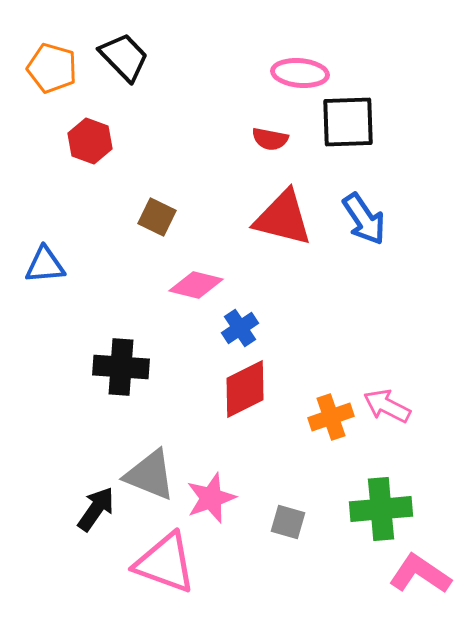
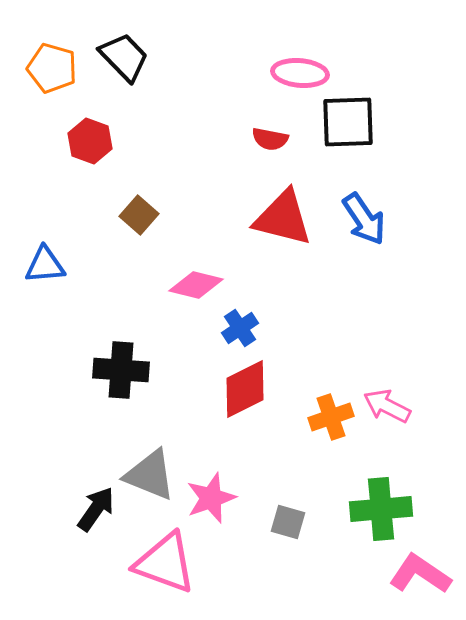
brown square: moved 18 px left, 2 px up; rotated 15 degrees clockwise
black cross: moved 3 px down
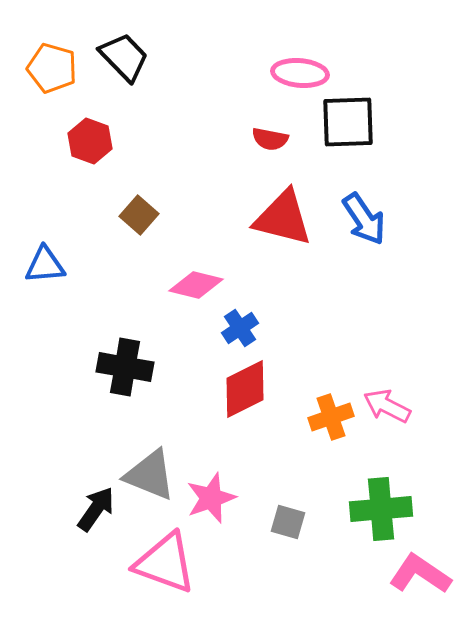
black cross: moved 4 px right, 3 px up; rotated 6 degrees clockwise
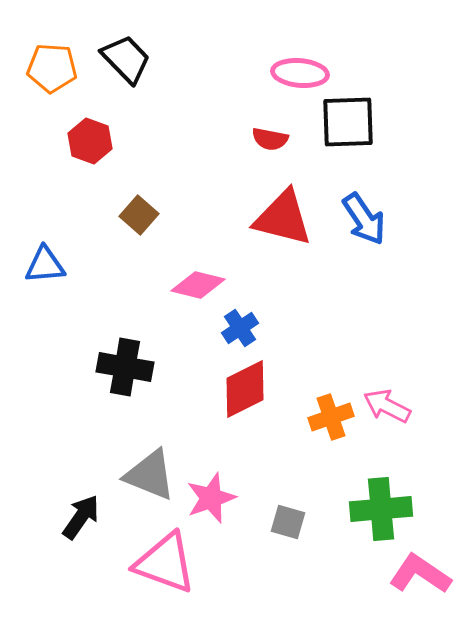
black trapezoid: moved 2 px right, 2 px down
orange pentagon: rotated 12 degrees counterclockwise
pink diamond: moved 2 px right
black arrow: moved 15 px left, 8 px down
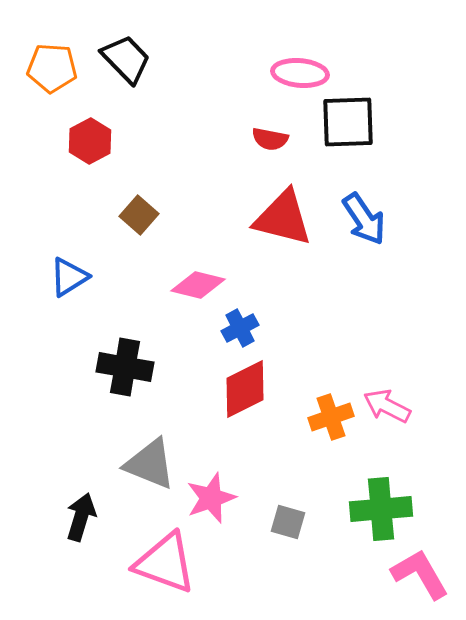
red hexagon: rotated 12 degrees clockwise
blue triangle: moved 24 px right, 12 px down; rotated 27 degrees counterclockwise
blue cross: rotated 6 degrees clockwise
gray triangle: moved 11 px up
black arrow: rotated 18 degrees counterclockwise
pink L-shape: rotated 26 degrees clockwise
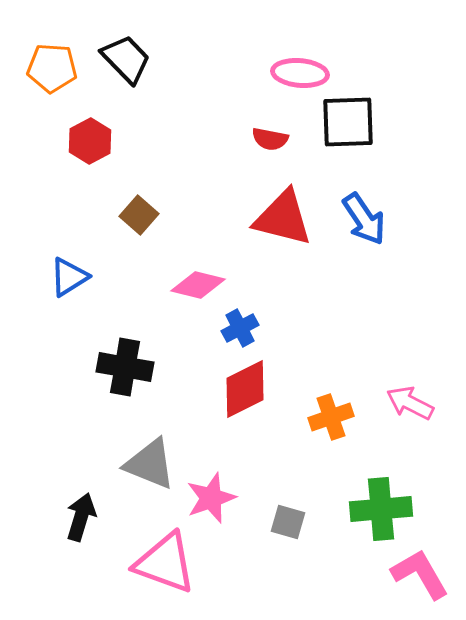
pink arrow: moved 23 px right, 3 px up
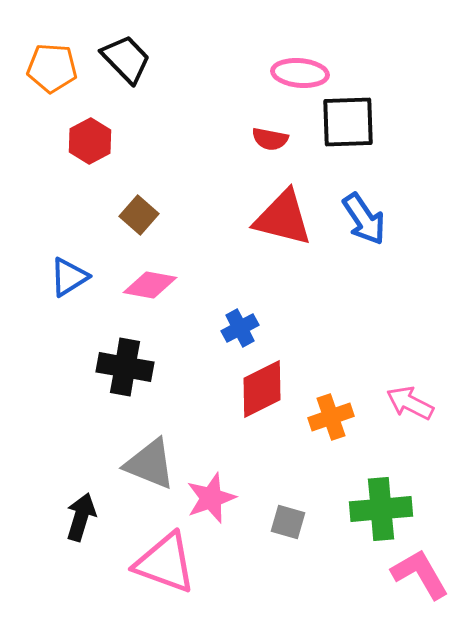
pink diamond: moved 48 px left; rotated 4 degrees counterclockwise
red diamond: moved 17 px right
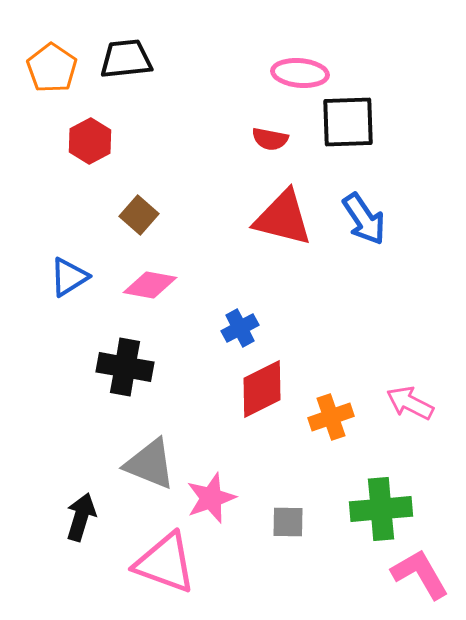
black trapezoid: rotated 52 degrees counterclockwise
orange pentagon: rotated 30 degrees clockwise
gray square: rotated 15 degrees counterclockwise
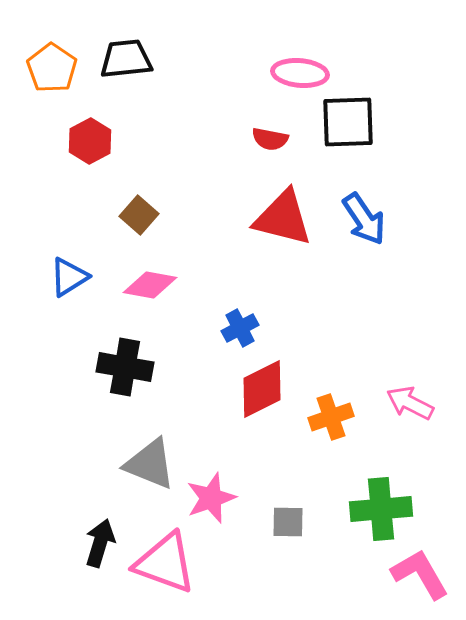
black arrow: moved 19 px right, 26 px down
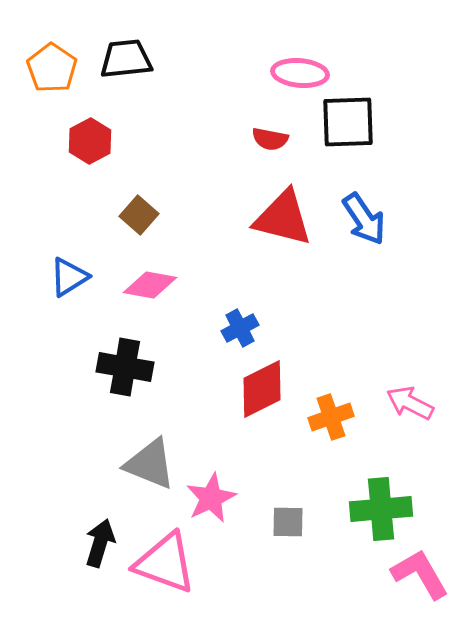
pink star: rotated 6 degrees counterclockwise
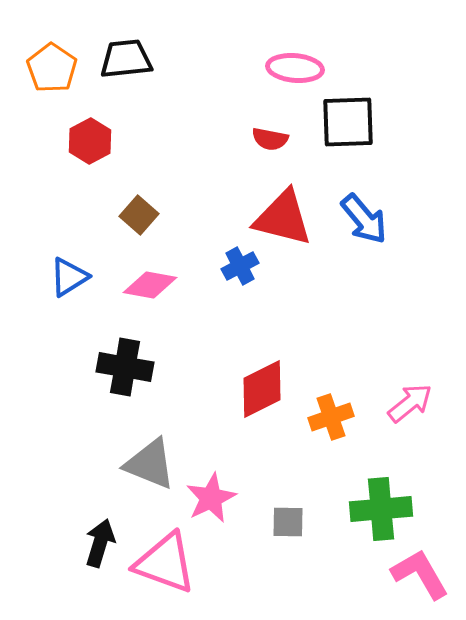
pink ellipse: moved 5 px left, 5 px up
blue arrow: rotated 6 degrees counterclockwise
blue cross: moved 62 px up
pink arrow: rotated 114 degrees clockwise
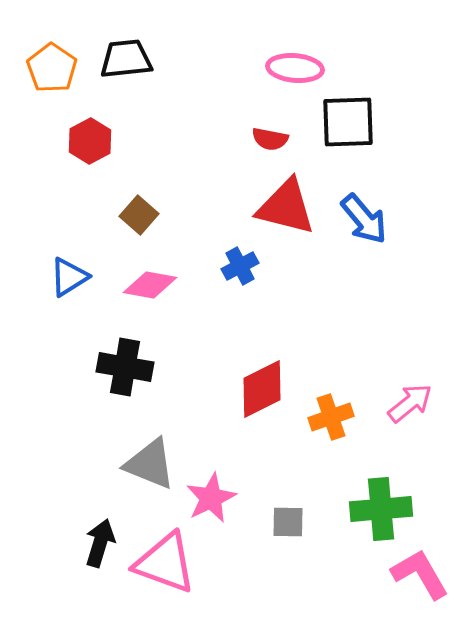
red triangle: moved 3 px right, 11 px up
